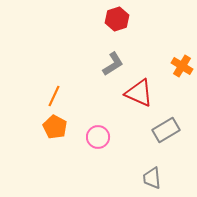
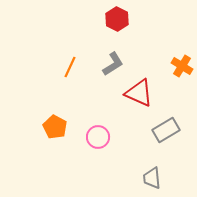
red hexagon: rotated 15 degrees counterclockwise
orange line: moved 16 px right, 29 px up
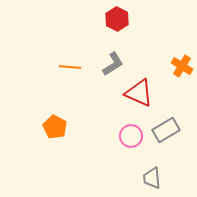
orange line: rotated 70 degrees clockwise
pink circle: moved 33 px right, 1 px up
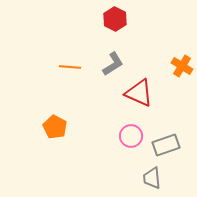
red hexagon: moved 2 px left
gray rectangle: moved 15 px down; rotated 12 degrees clockwise
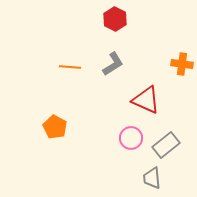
orange cross: moved 2 px up; rotated 25 degrees counterclockwise
red triangle: moved 7 px right, 7 px down
pink circle: moved 2 px down
gray rectangle: rotated 20 degrees counterclockwise
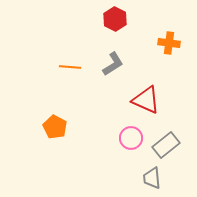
orange cross: moved 13 px left, 21 px up
